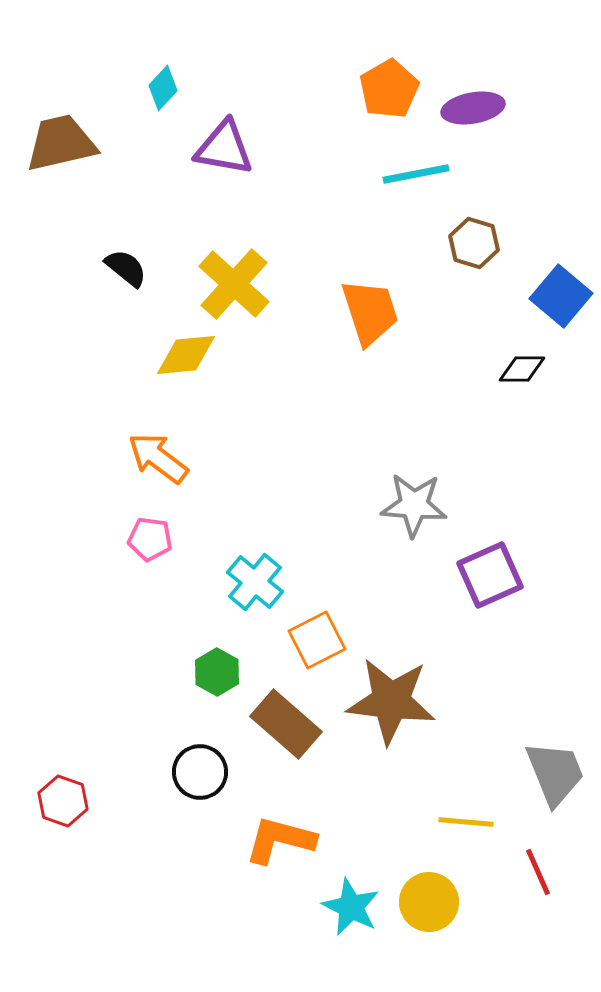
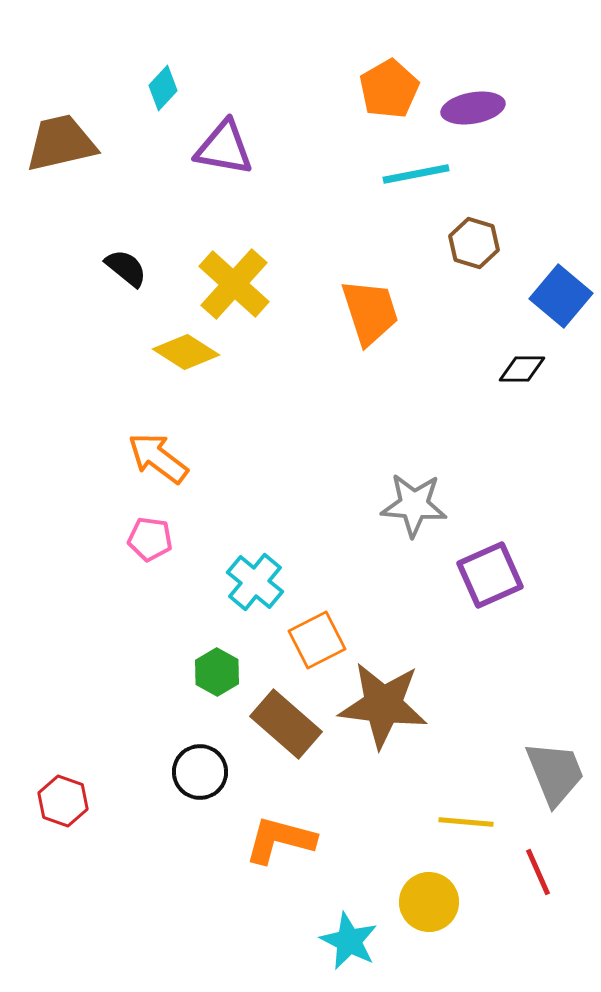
yellow diamond: moved 3 px up; rotated 38 degrees clockwise
brown star: moved 8 px left, 4 px down
cyan star: moved 2 px left, 34 px down
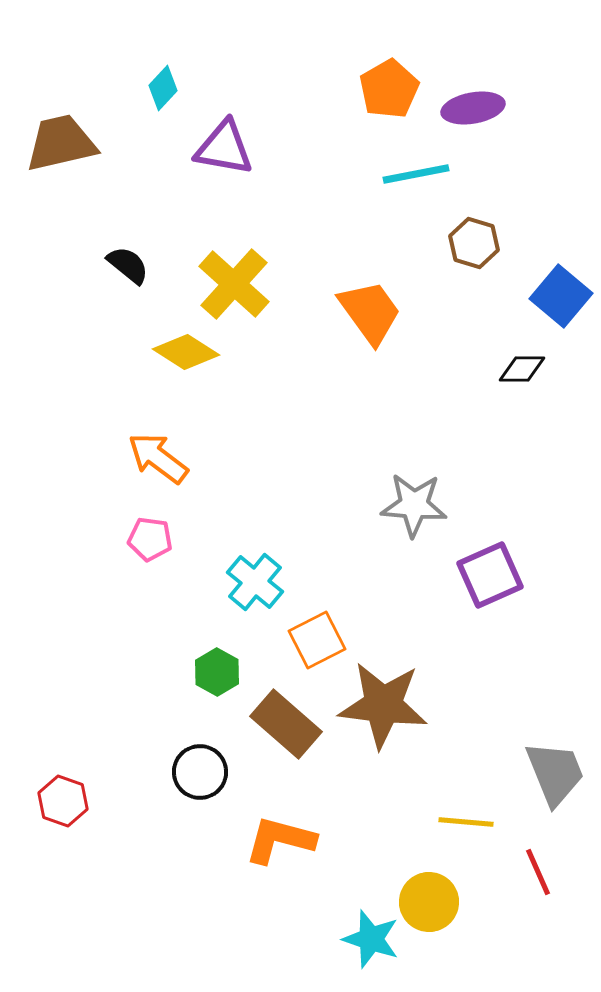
black semicircle: moved 2 px right, 3 px up
orange trapezoid: rotated 18 degrees counterclockwise
cyan star: moved 22 px right, 2 px up; rotated 8 degrees counterclockwise
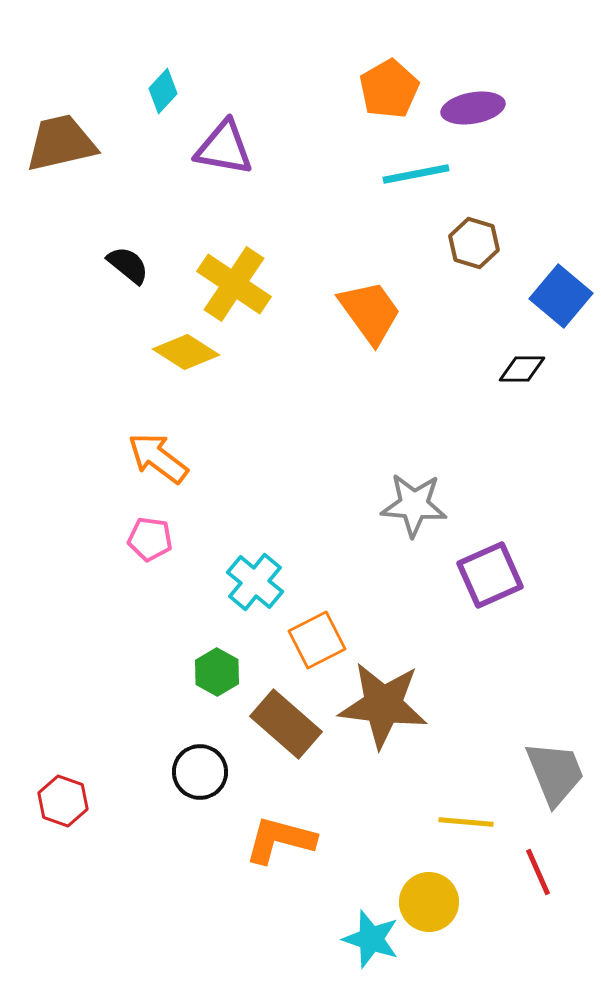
cyan diamond: moved 3 px down
yellow cross: rotated 8 degrees counterclockwise
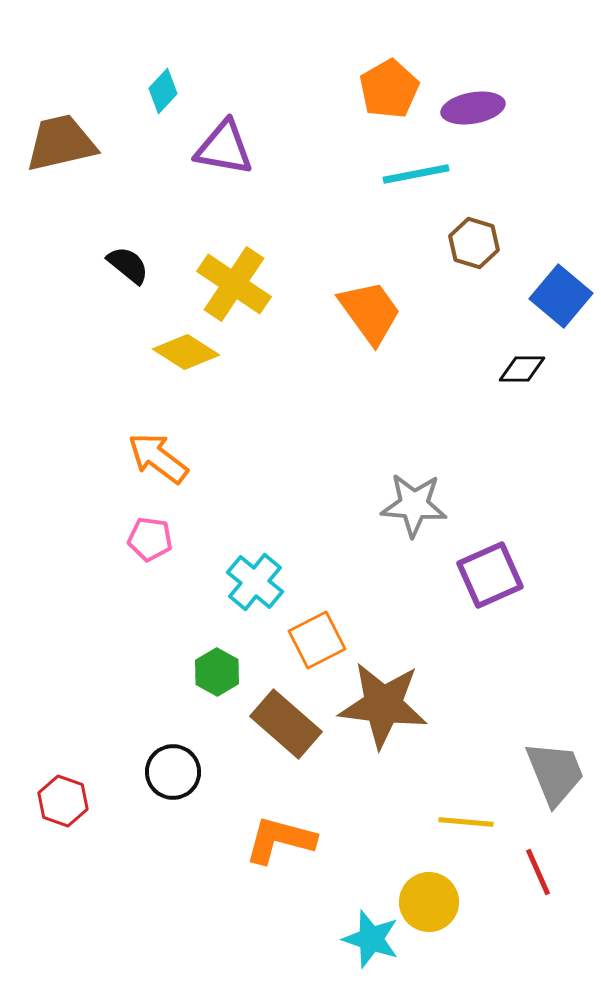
black circle: moved 27 px left
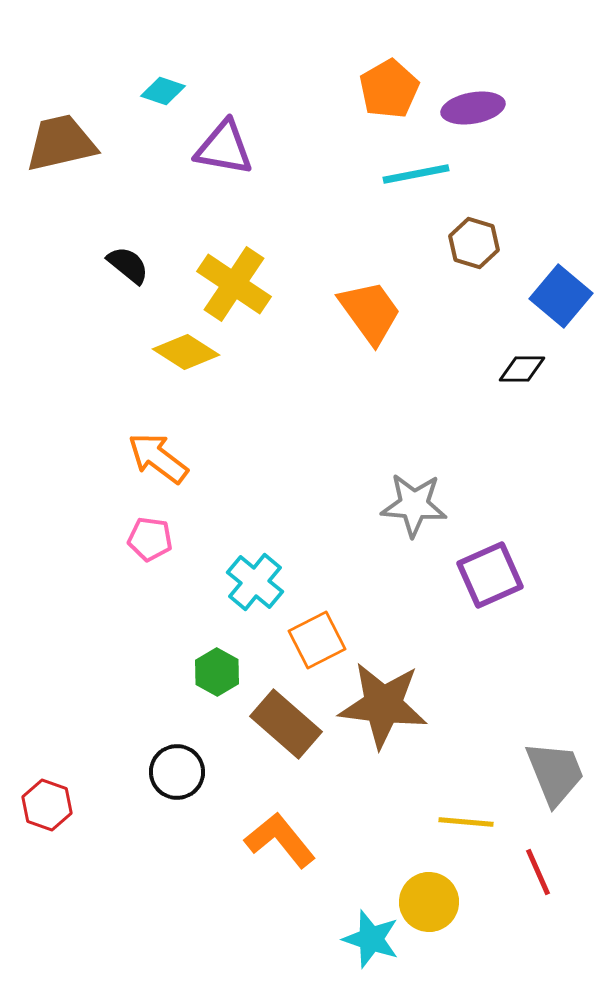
cyan diamond: rotated 66 degrees clockwise
black circle: moved 4 px right
red hexagon: moved 16 px left, 4 px down
orange L-shape: rotated 36 degrees clockwise
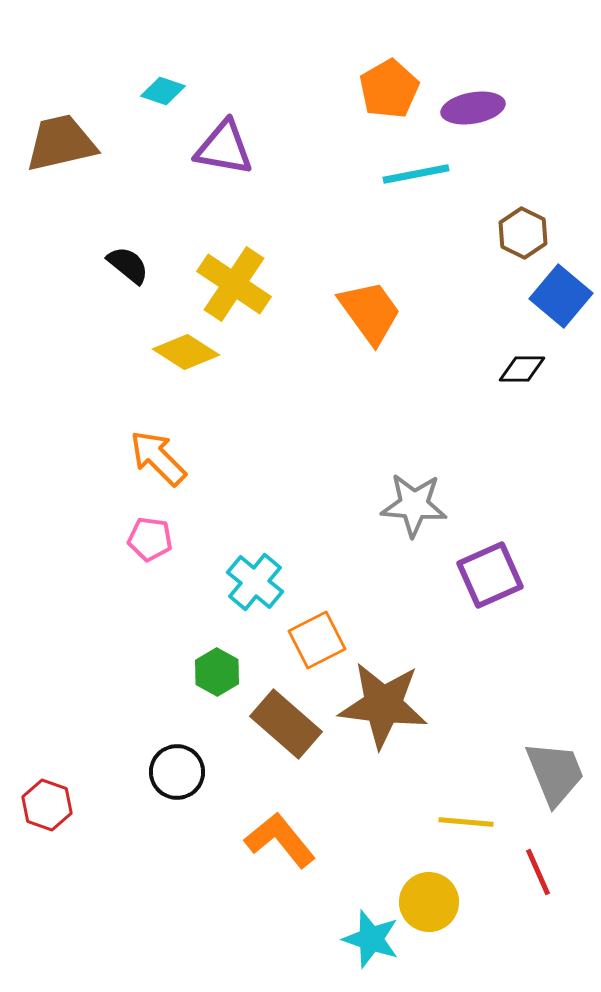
brown hexagon: moved 49 px right, 10 px up; rotated 9 degrees clockwise
orange arrow: rotated 8 degrees clockwise
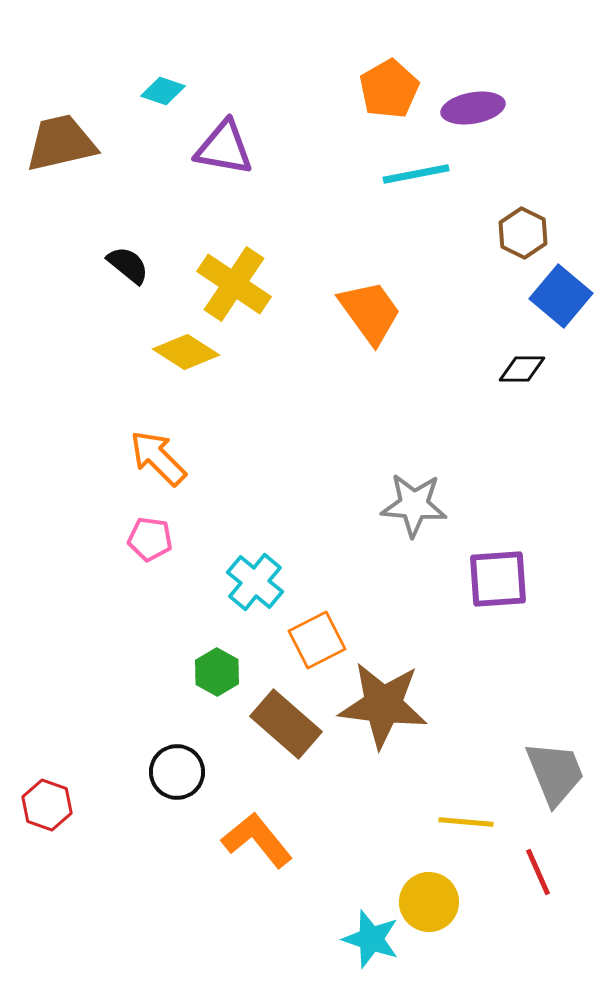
purple square: moved 8 px right, 4 px down; rotated 20 degrees clockwise
orange L-shape: moved 23 px left
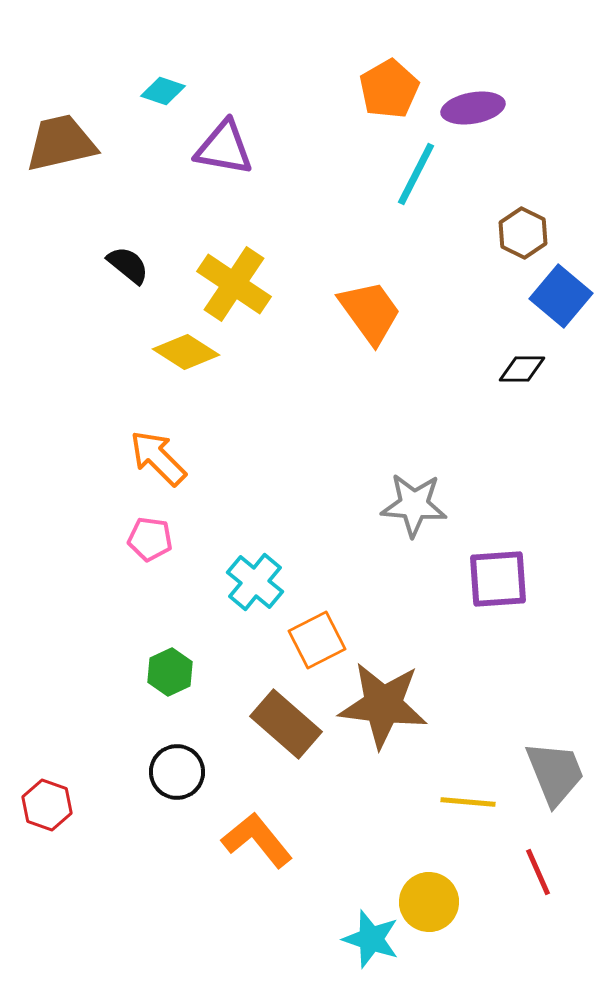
cyan line: rotated 52 degrees counterclockwise
green hexagon: moved 47 px left; rotated 6 degrees clockwise
yellow line: moved 2 px right, 20 px up
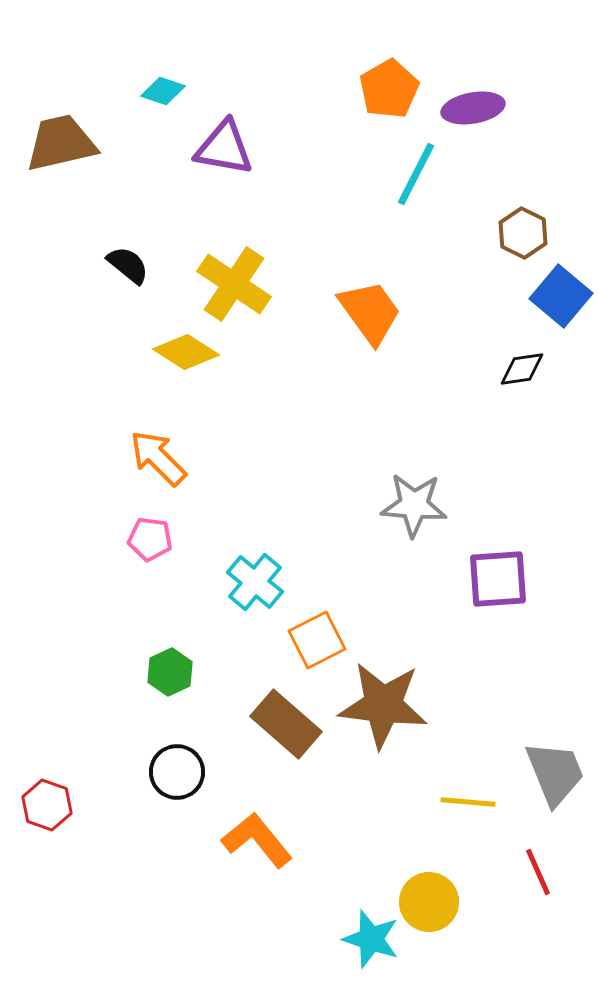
black diamond: rotated 9 degrees counterclockwise
